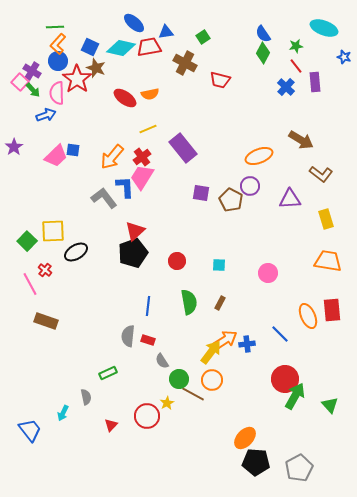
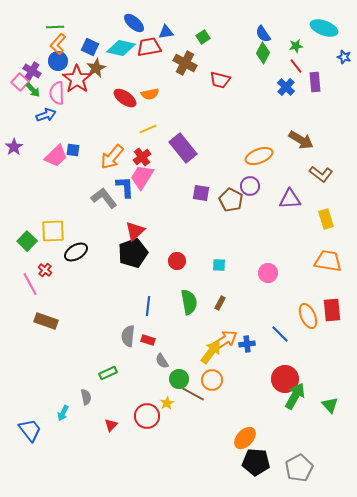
brown star at (96, 68): rotated 24 degrees clockwise
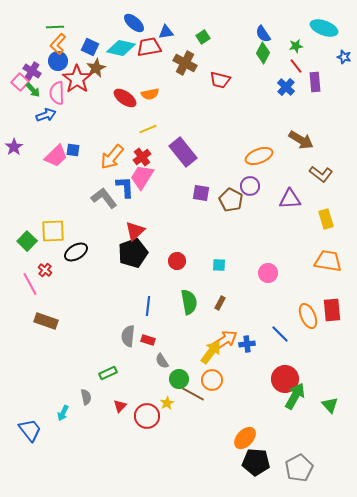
purple rectangle at (183, 148): moved 4 px down
red triangle at (111, 425): moved 9 px right, 19 px up
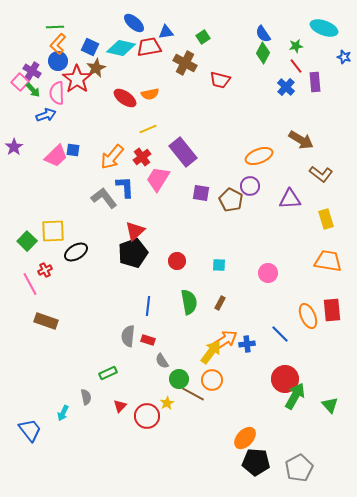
pink trapezoid at (142, 177): moved 16 px right, 2 px down
red cross at (45, 270): rotated 24 degrees clockwise
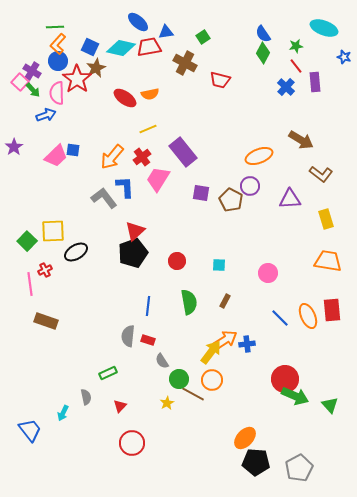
blue ellipse at (134, 23): moved 4 px right, 1 px up
pink line at (30, 284): rotated 20 degrees clockwise
brown rectangle at (220, 303): moved 5 px right, 2 px up
blue line at (280, 334): moved 16 px up
green arrow at (295, 396): rotated 84 degrees clockwise
red circle at (147, 416): moved 15 px left, 27 px down
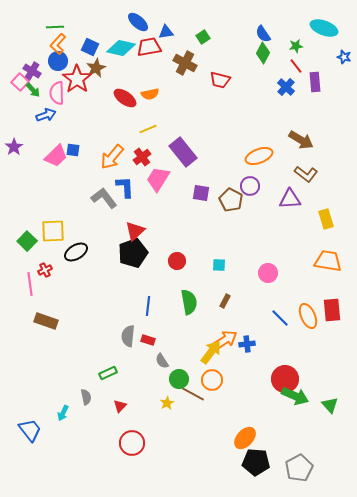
brown L-shape at (321, 174): moved 15 px left
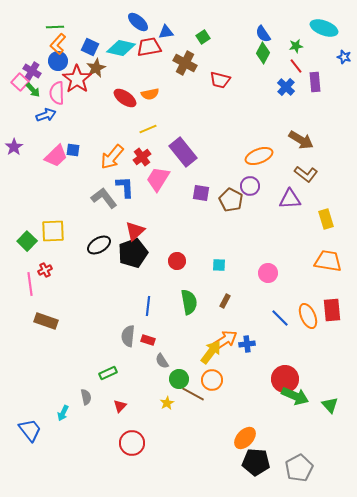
black ellipse at (76, 252): moved 23 px right, 7 px up
